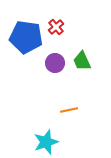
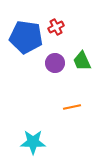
red cross: rotated 14 degrees clockwise
orange line: moved 3 px right, 3 px up
cyan star: moved 13 px left; rotated 20 degrees clockwise
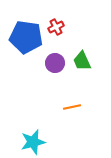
cyan star: rotated 15 degrees counterclockwise
